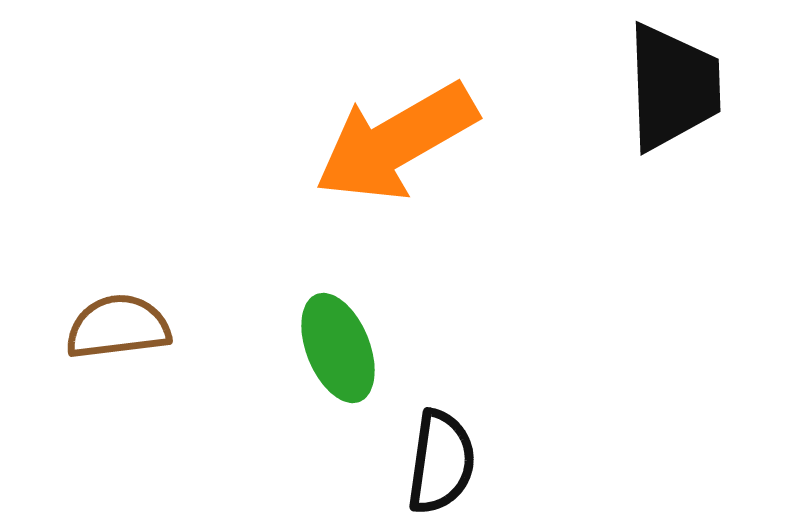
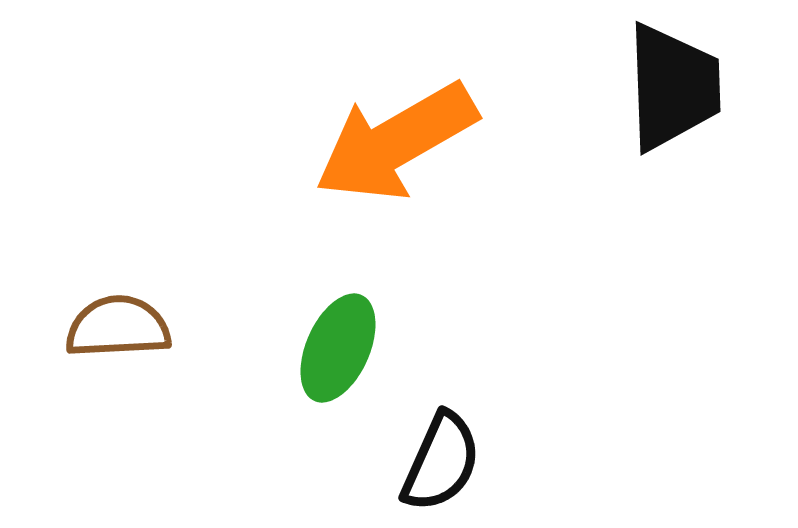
brown semicircle: rotated 4 degrees clockwise
green ellipse: rotated 46 degrees clockwise
black semicircle: rotated 16 degrees clockwise
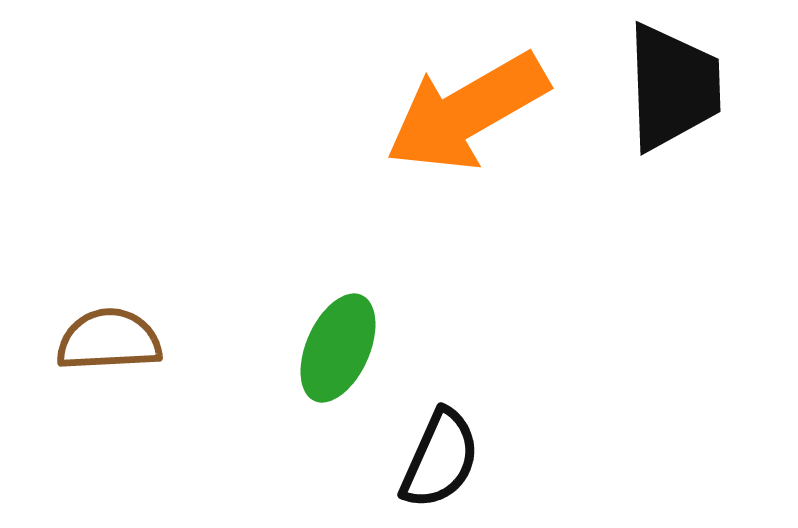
orange arrow: moved 71 px right, 30 px up
brown semicircle: moved 9 px left, 13 px down
black semicircle: moved 1 px left, 3 px up
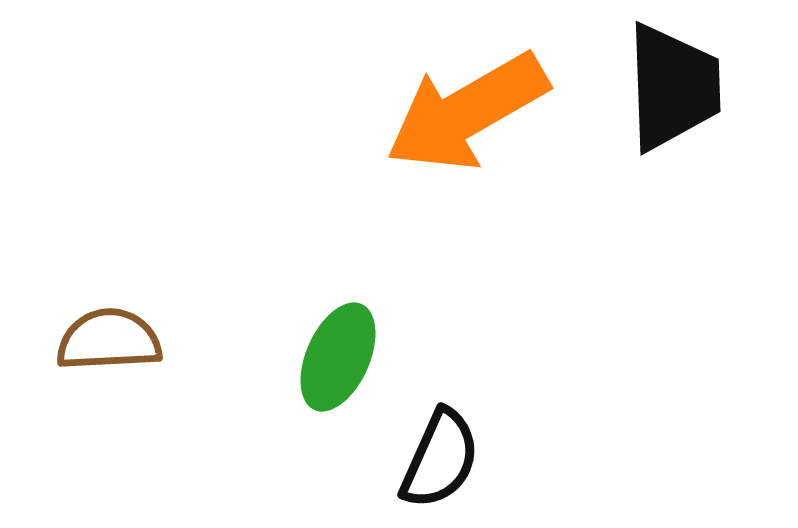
green ellipse: moved 9 px down
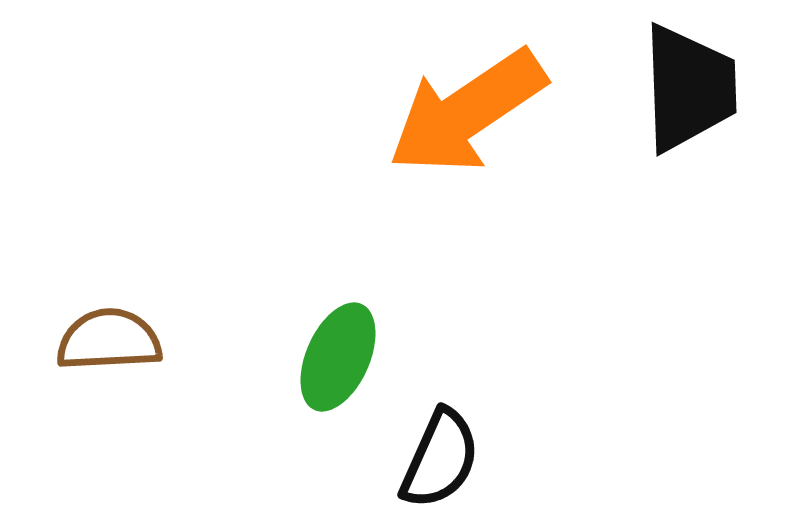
black trapezoid: moved 16 px right, 1 px down
orange arrow: rotated 4 degrees counterclockwise
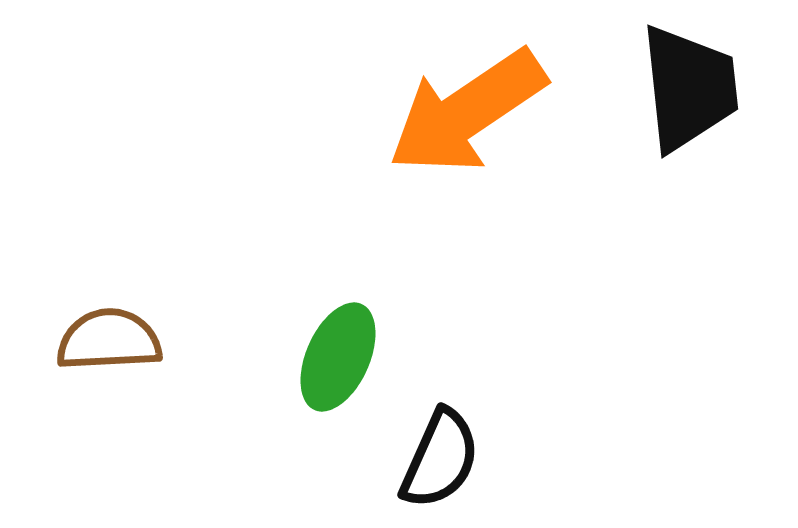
black trapezoid: rotated 4 degrees counterclockwise
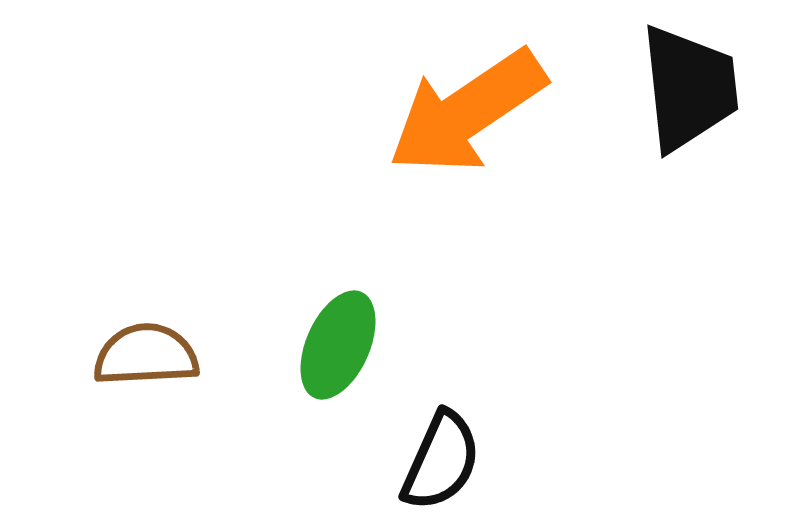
brown semicircle: moved 37 px right, 15 px down
green ellipse: moved 12 px up
black semicircle: moved 1 px right, 2 px down
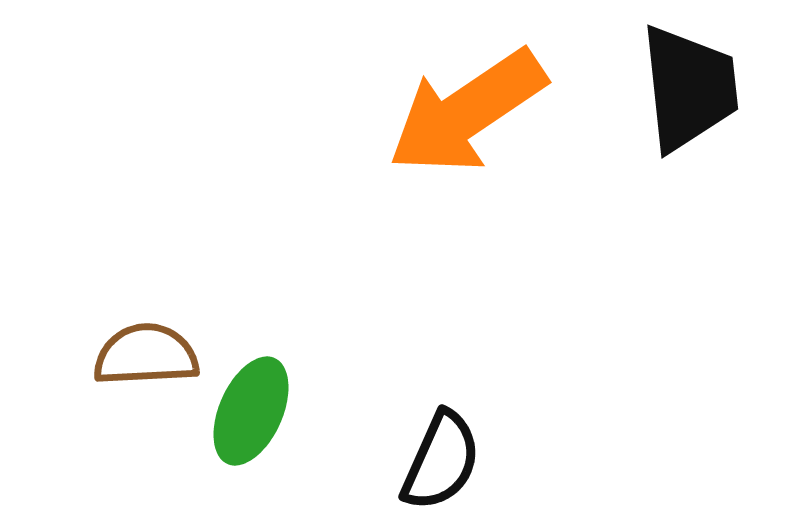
green ellipse: moved 87 px left, 66 px down
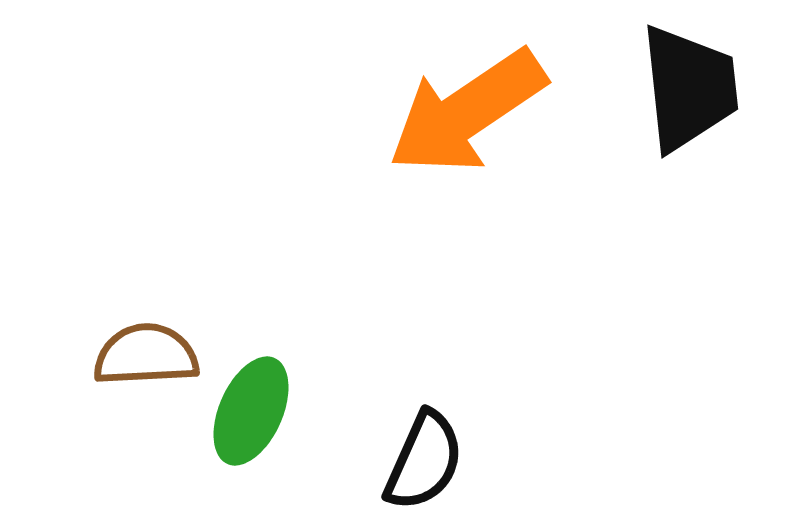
black semicircle: moved 17 px left
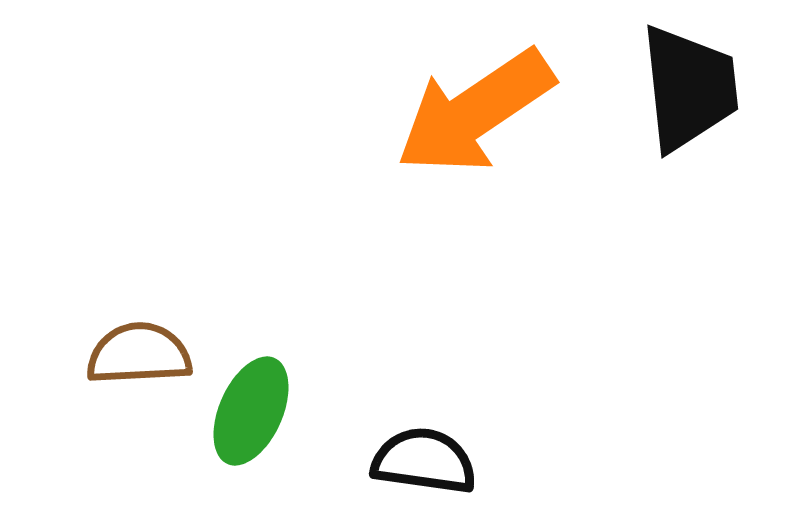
orange arrow: moved 8 px right
brown semicircle: moved 7 px left, 1 px up
black semicircle: rotated 106 degrees counterclockwise
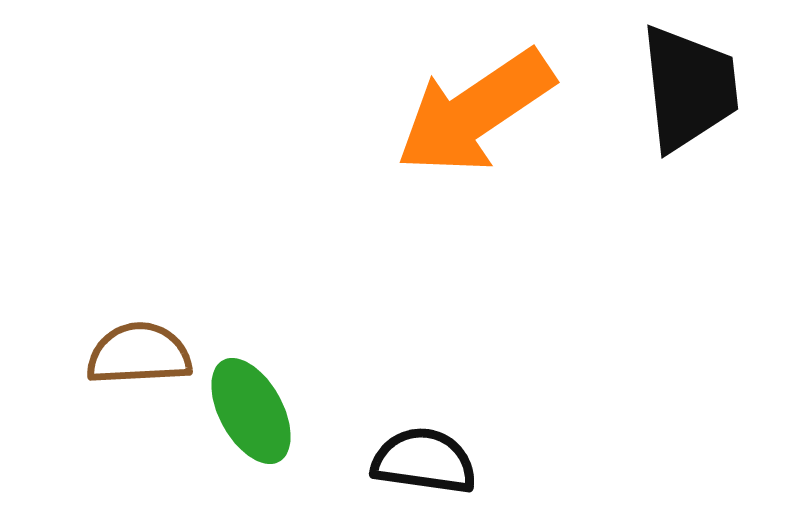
green ellipse: rotated 53 degrees counterclockwise
